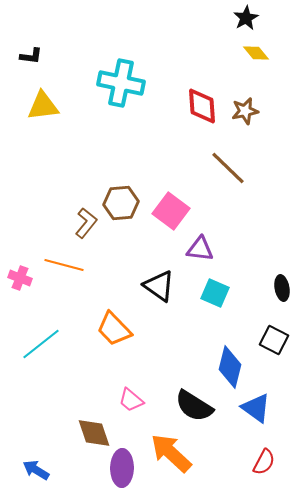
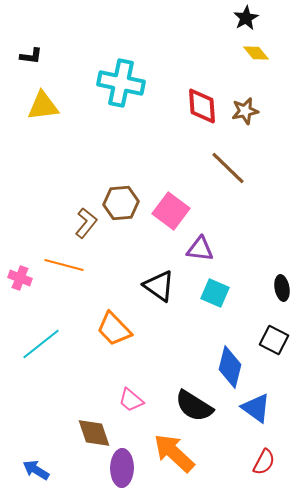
orange arrow: moved 3 px right
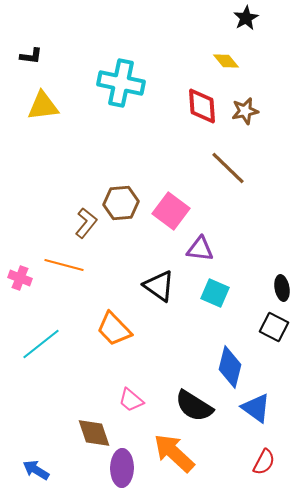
yellow diamond: moved 30 px left, 8 px down
black square: moved 13 px up
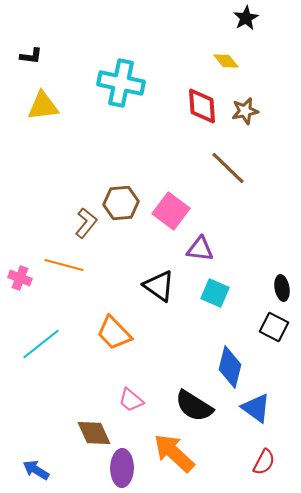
orange trapezoid: moved 4 px down
brown diamond: rotated 6 degrees counterclockwise
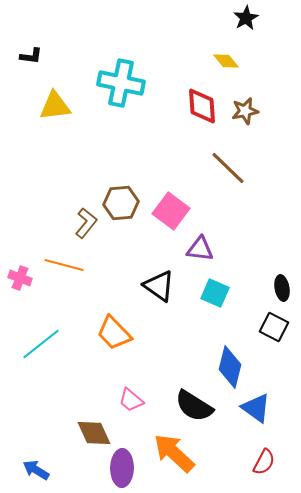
yellow triangle: moved 12 px right
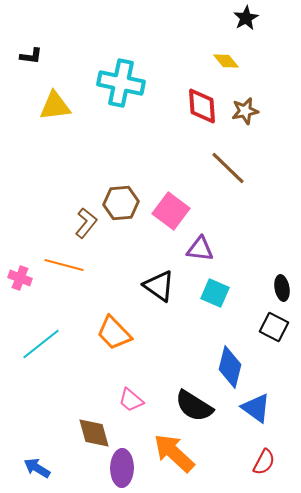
brown diamond: rotated 9 degrees clockwise
blue arrow: moved 1 px right, 2 px up
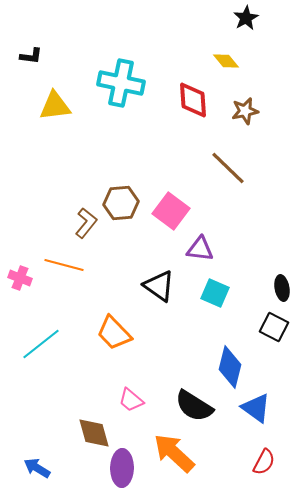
red diamond: moved 9 px left, 6 px up
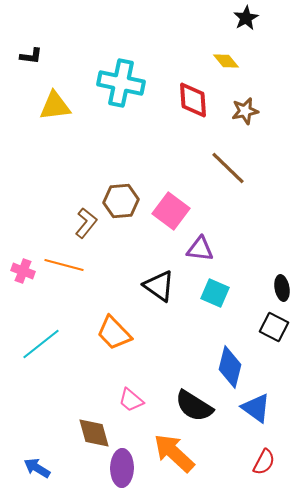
brown hexagon: moved 2 px up
pink cross: moved 3 px right, 7 px up
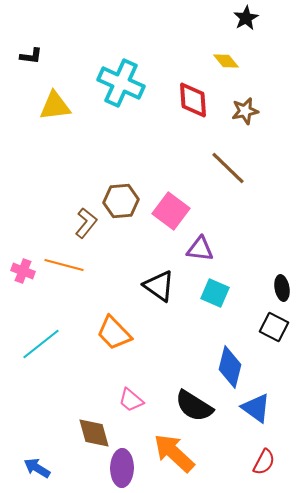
cyan cross: rotated 12 degrees clockwise
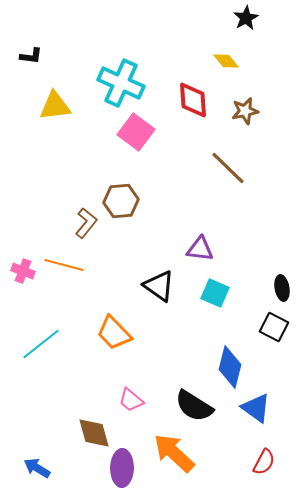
pink square: moved 35 px left, 79 px up
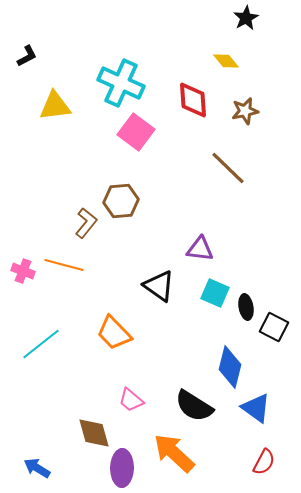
black L-shape: moved 4 px left; rotated 35 degrees counterclockwise
black ellipse: moved 36 px left, 19 px down
